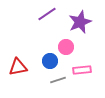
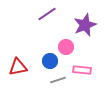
purple star: moved 5 px right, 3 px down
pink rectangle: rotated 12 degrees clockwise
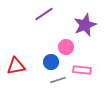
purple line: moved 3 px left
blue circle: moved 1 px right, 1 px down
red triangle: moved 2 px left, 1 px up
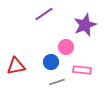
gray line: moved 1 px left, 2 px down
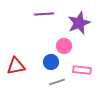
purple line: rotated 30 degrees clockwise
purple star: moved 6 px left, 2 px up
pink circle: moved 2 px left, 1 px up
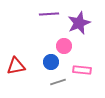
purple line: moved 5 px right
gray line: moved 1 px right
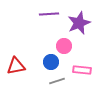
gray line: moved 1 px left, 1 px up
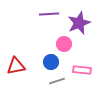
pink circle: moved 2 px up
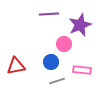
purple star: moved 1 px right, 2 px down
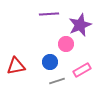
pink circle: moved 2 px right
blue circle: moved 1 px left
pink rectangle: rotated 36 degrees counterclockwise
